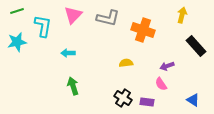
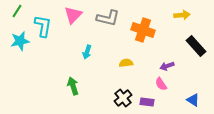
green line: rotated 40 degrees counterclockwise
yellow arrow: rotated 70 degrees clockwise
cyan star: moved 3 px right, 1 px up
cyan arrow: moved 19 px right, 1 px up; rotated 72 degrees counterclockwise
black cross: rotated 18 degrees clockwise
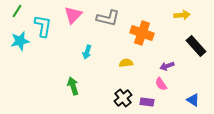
orange cross: moved 1 px left, 3 px down
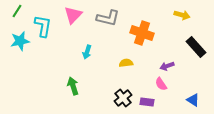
yellow arrow: rotated 21 degrees clockwise
black rectangle: moved 1 px down
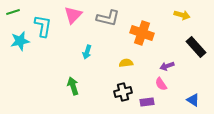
green line: moved 4 px left, 1 px down; rotated 40 degrees clockwise
black cross: moved 6 px up; rotated 24 degrees clockwise
purple rectangle: rotated 16 degrees counterclockwise
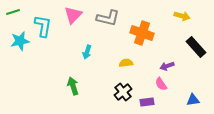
yellow arrow: moved 1 px down
black cross: rotated 24 degrees counterclockwise
blue triangle: rotated 40 degrees counterclockwise
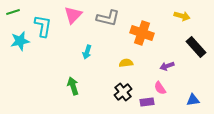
pink semicircle: moved 1 px left, 4 px down
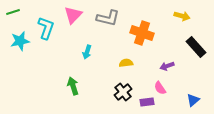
cyan L-shape: moved 3 px right, 2 px down; rotated 10 degrees clockwise
blue triangle: rotated 32 degrees counterclockwise
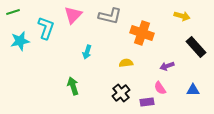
gray L-shape: moved 2 px right, 2 px up
black cross: moved 2 px left, 1 px down
blue triangle: moved 10 px up; rotated 40 degrees clockwise
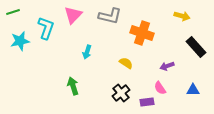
yellow semicircle: rotated 40 degrees clockwise
